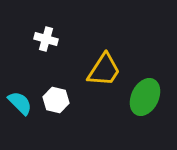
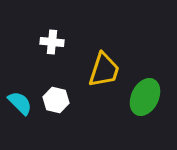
white cross: moved 6 px right, 3 px down; rotated 10 degrees counterclockwise
yellow trapezoid: rotated 15 degrees counterclockwise
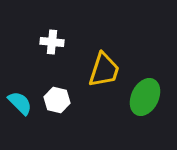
white hexagon: moved 1 px right
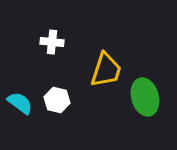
yellow trapezoid: moved 2 px right
green ellipse: rotated 42 degrees counterclockwise
cyan semicircle: rotated 8 degrees counterclockwise
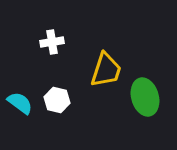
white cross: rotated 15 degrees counterclockwise
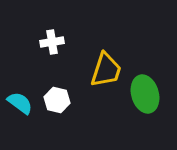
green ellipse: moved 3 px up
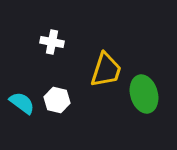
white cross: rotated 20 degrees clockwise
green ellipse: moved 1 px left
cyan semicircle: moved 2 px right
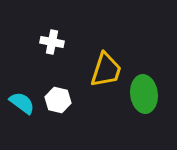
green ellipse: rotated 9 degrees clockwise
white hexagon: moved 1 px right
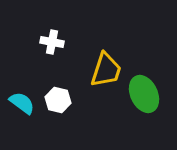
green ellipse: rotated 18 degrees counterclockwise
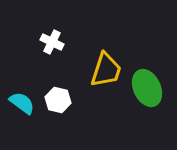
white cross: rotated 15 degrees clockwise
green ellipse: moved 3 px right, 6 px up
